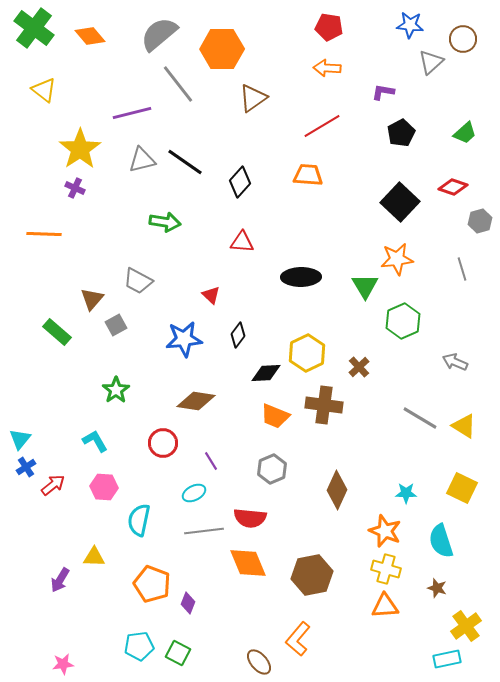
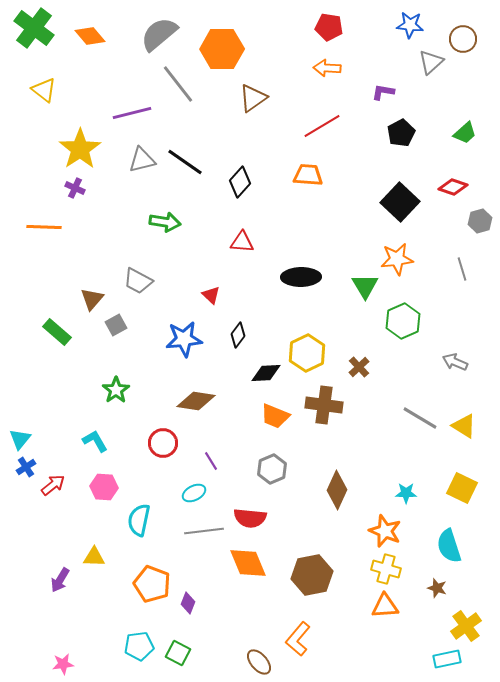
orange line at (44, 234): moved 7 px up
cyan semicircle at (441, 541): moved 8 px right, 5 px down
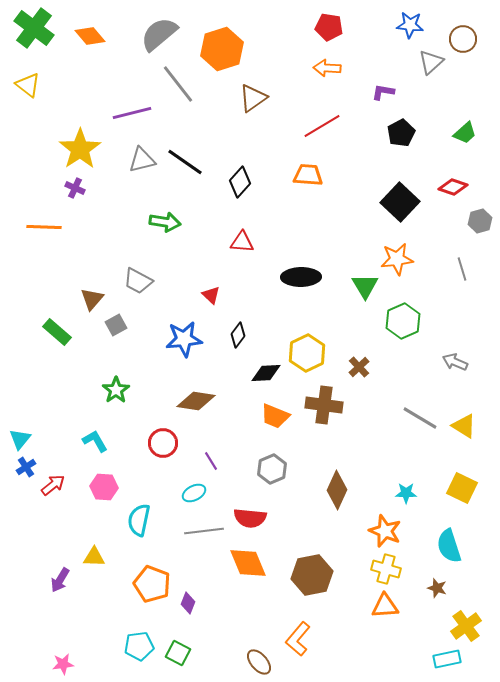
orange hexagon at (222, 49): rotated 18 degrees counterclockwise
yellow triangle at (44, 90): moved 16 px left, 5 px up
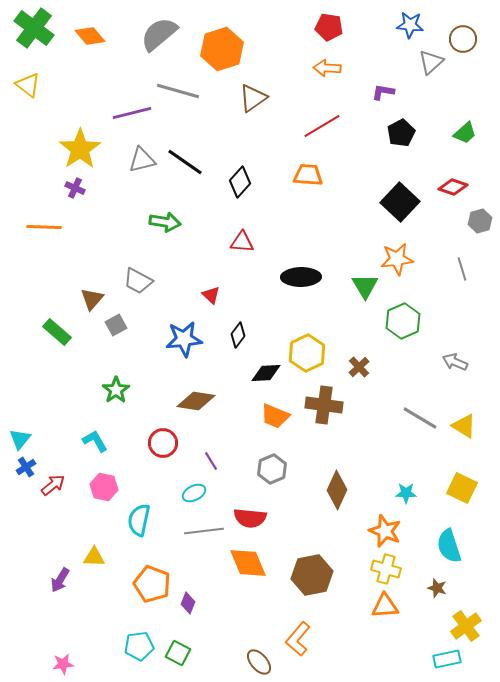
gray line at (178, 84): moved 7 px down; rotated 36 degrees counterclockwise
pink hexagon at (104, 487): rotated 8 degrees clockwise
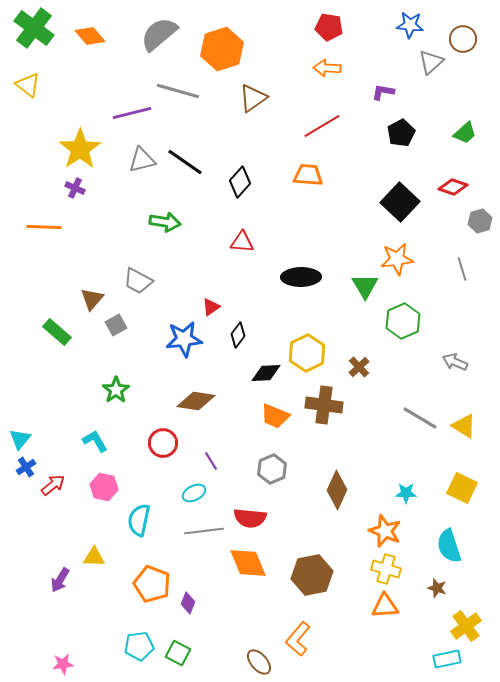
red triangle at (211, 295): moved 12 px down; rotated 42 degrees clockwise
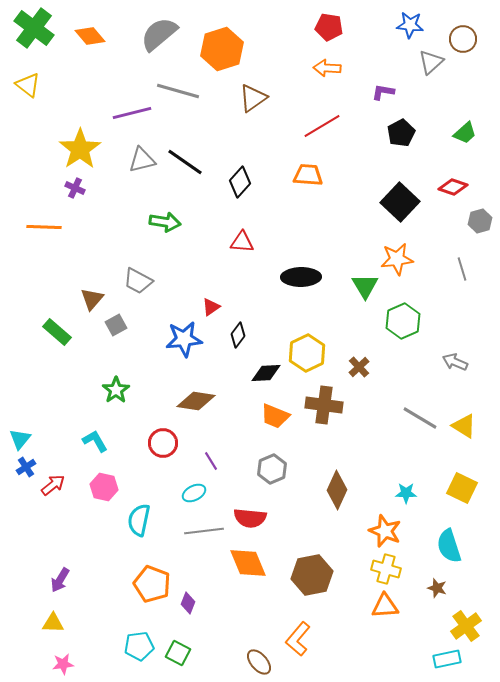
yellow triangle at (94, 557): moved 41 px left, 66 px down
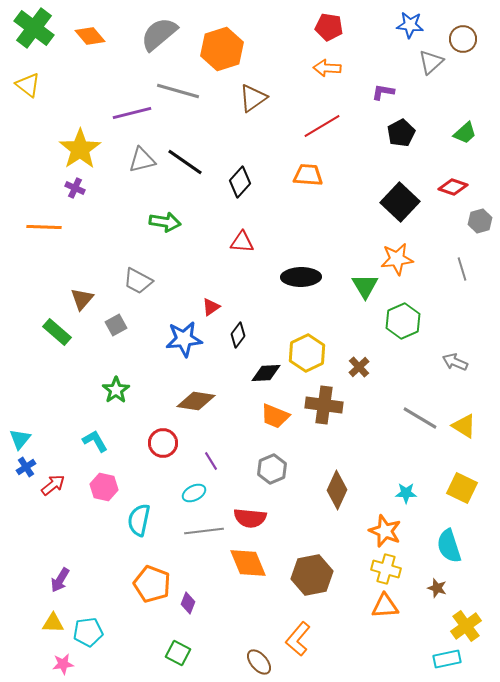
brown triangle at (92, 299): moved 10 px left
cyan pentagon at (139, 646): moved 51 px left, 14 px up
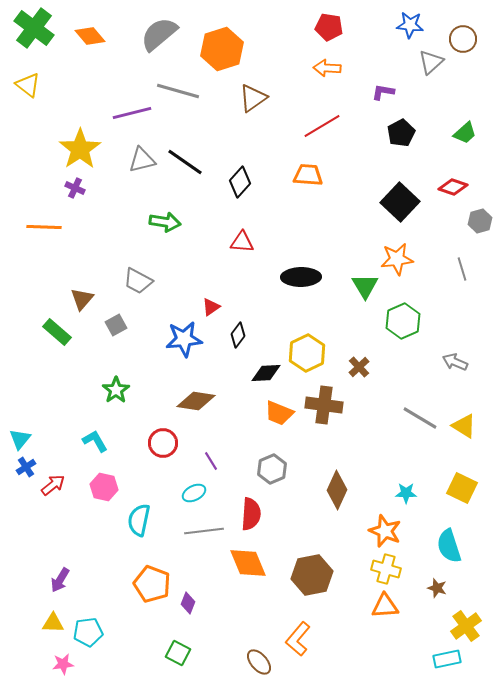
orange trapezoid at (275, 416): moved 4 px right, 3 px up
red semicircle at (250, 518): moved 1 px right, 4 px up; rotated 92 degrees counterclockwise
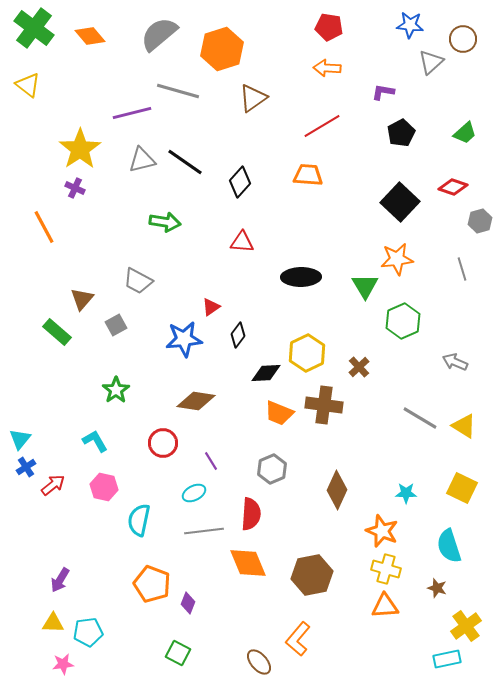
orange line at (44, 227): rotated 60 degrees clockwise
orange star at (385, 531): moved 3 px left
